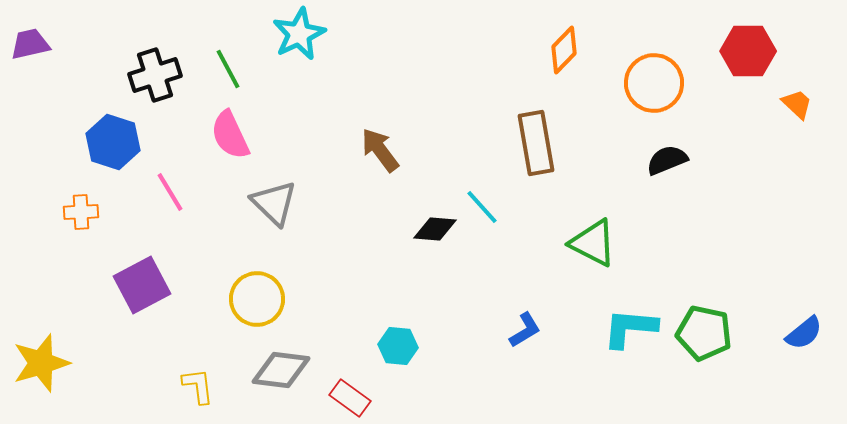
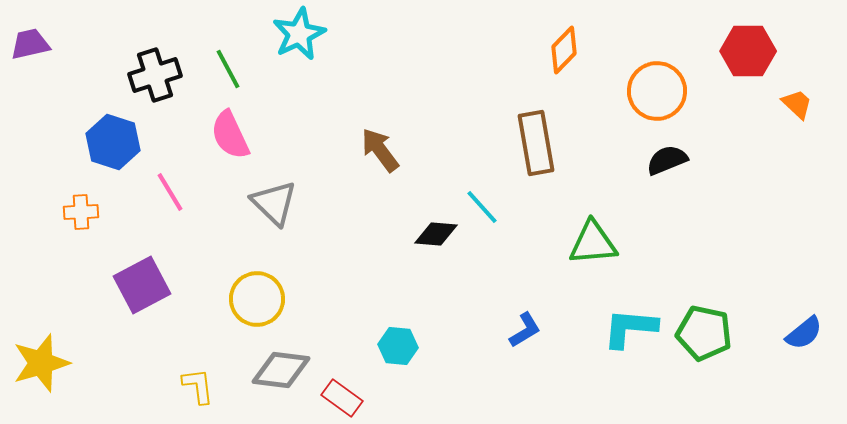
orange circle: moved 3 px right, 8 px down
black diamond: moved 1 px right, 5 px down
green triangle: rotated 32 degrees counterclockwise
red rectangle: moved 8 px left
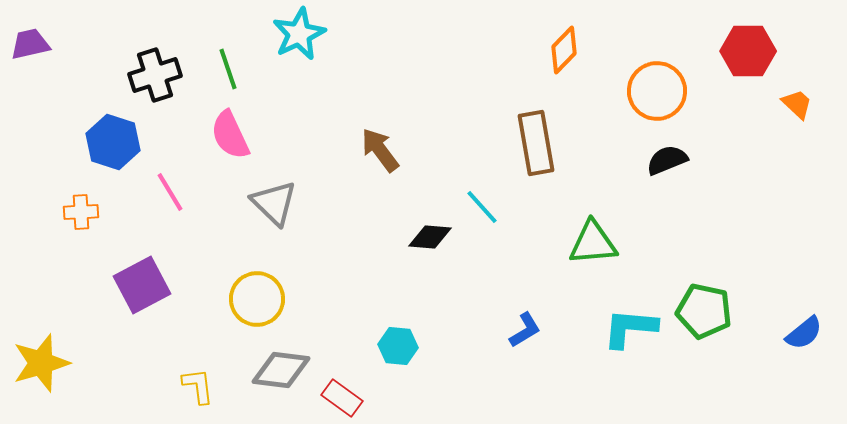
green line: rotated 9 degrees clockwise
black diamond: moved 6 px left, 3 px down
green pentagon: moved 22 px up
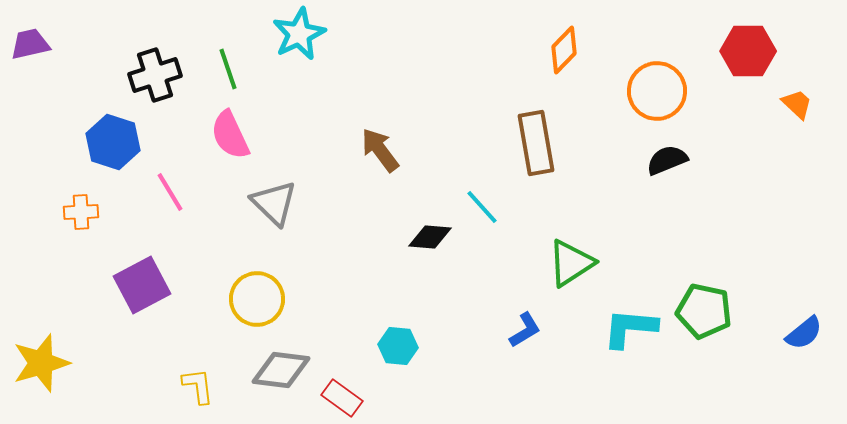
green triangle: moved 22 px left, 20 px down; rotated 28 degrees counterclockwise
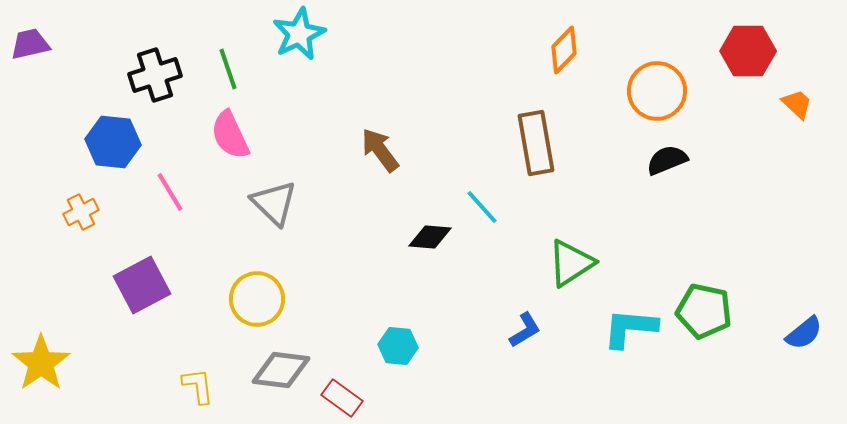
blue hexagon: rotated 12 degrees counterclockwise
orange cross: rotated 24 degrees counterclockwise
yellow star: rotated 18 degrees counterclockwise
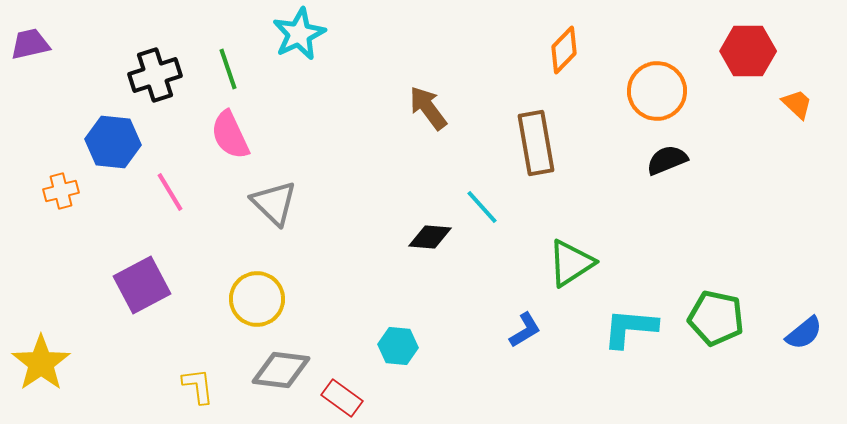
brown arrow: moved 48 px right, 42 px up
orange cross: moved 20 px left, 21 px up; rotated 12 degrees clockwise
green pentagon: moved 12 px right, 7 px down
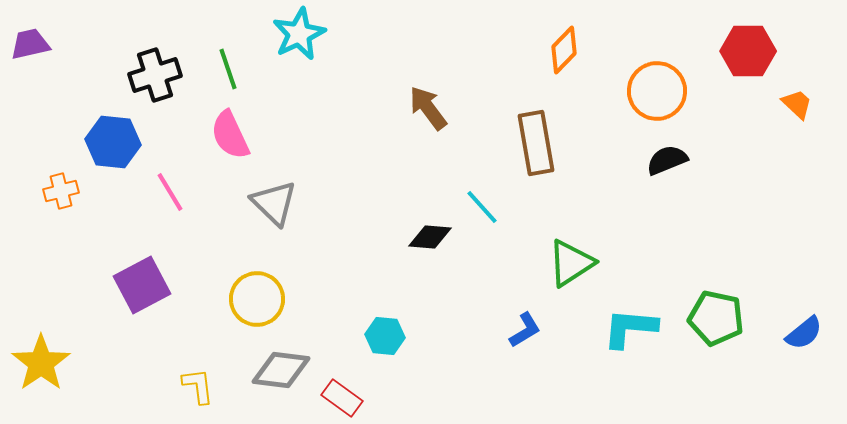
cyan hexagon: moved 13 px left, 10 px up
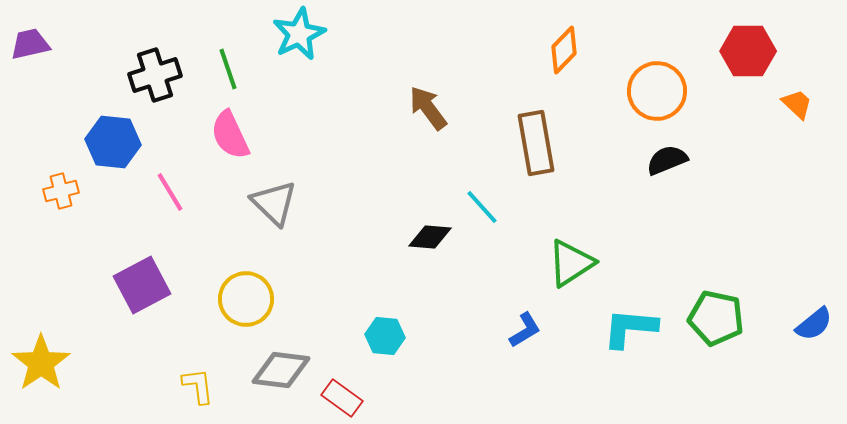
yellow circle: moved 11 px left
blue semicircle: moved 10 px right, 9 px up
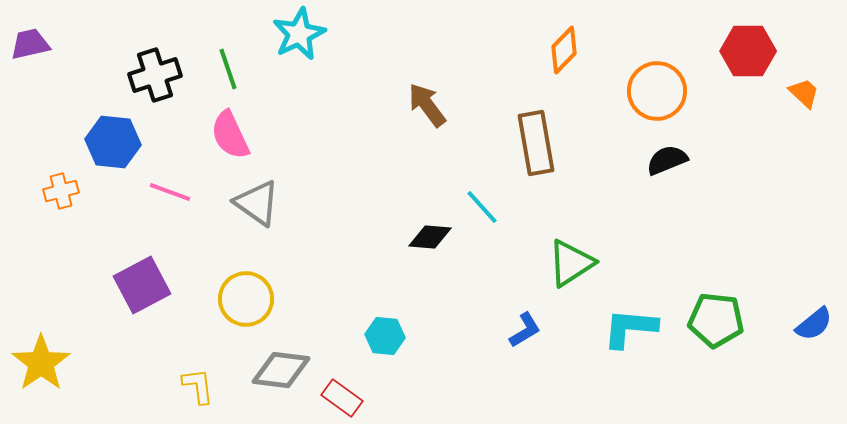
orange trapezoid: moved 7 px right, 11 px up
brown arrow: moved 1 px left, 3 px up
pink line: rotated 39 degrees counterclockwise
gray triangle: moved 17 px left; rotated 9 degrees counterclockwise
green pentagon: moved 2 px down; rotated 6 degrees counterclockwise
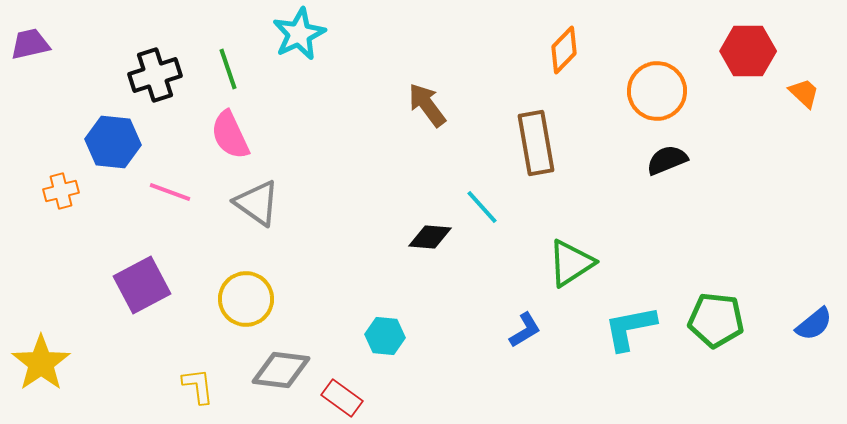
cyan L-shape: rotated 16 degrees counterclockwise
